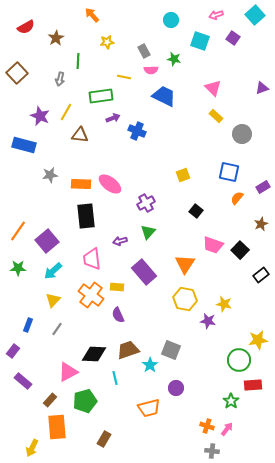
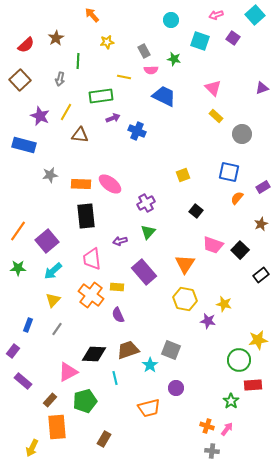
red semicircle at (26, 27): moved 18 px down; rotated 12 degrees counterclockwise
brown square at (17, 73): moved 3 px right, 7 px down
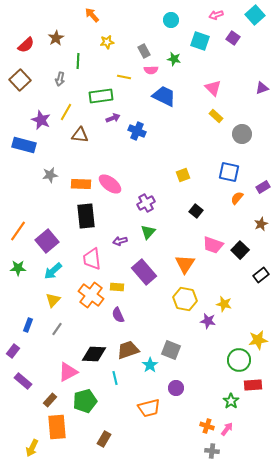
purple star at (40, 116): moved 1 px right, 4 px down
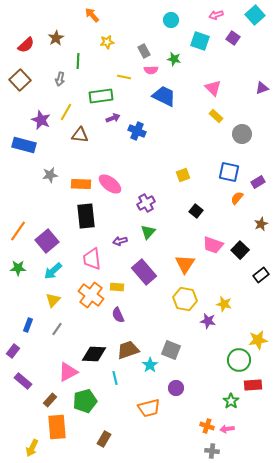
purple rectangle at (263, 187): moved 5 px left, 5 px up
pink arrow at (227, 429): rotated 136 degrees counterclockwise
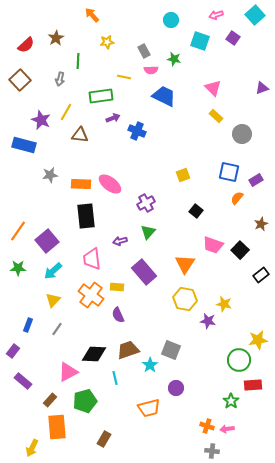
purple rectangle at (258, 182): moved 2 px left, 2 px up
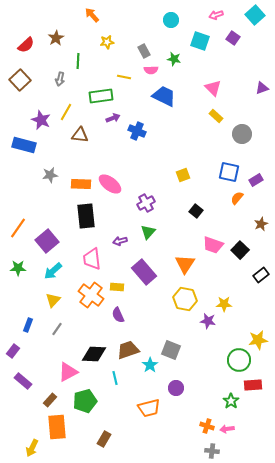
orange line at (18, 231): moved 3 px up
yellow star at (224, 304): rotated 14 degrees counterclockwise
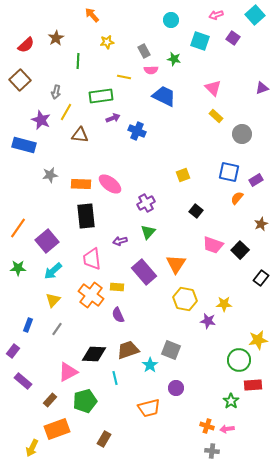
gray arrow at (60, 79): moved 4 px left, 13 px down
orange triangle at (185, 264): moved 9 px left
black rectangle at (261, 275): moved 3 px down; rotated 14 degrees counterclockwise
orange rectangle at (57, 427): moved 2 px down; rotated 75 degrees clockwise
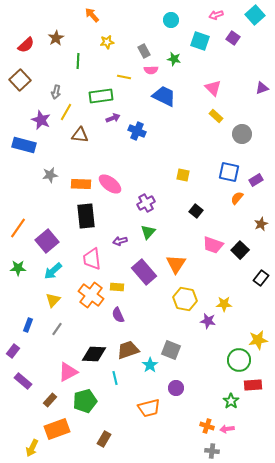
yellow square at (183, 175): rotated 32 degrees clockwise
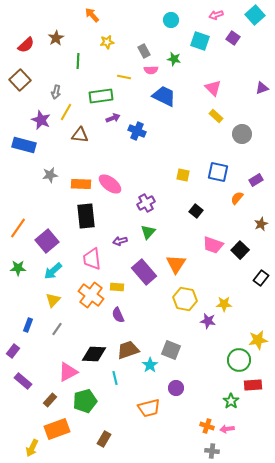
blue square at (229, 172): moved 11 px left
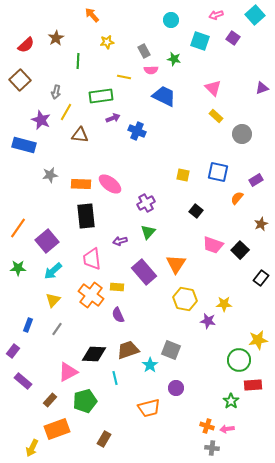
gray cross at (212, 451): moved 3 px up
